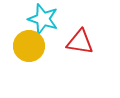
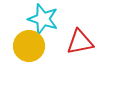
red triangle: rotated 20 degrees counterclockwise
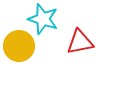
yellow circle: moved 10 px left
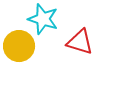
red triangle: rotated 28 degrees clockwise
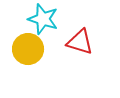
yellow circle: moved 9 px right, 3 px down
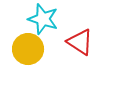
red triangle: rotated 16 degrees clockwise
